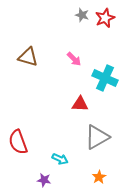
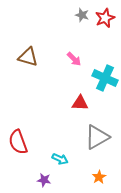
red triangle: moved 1 px up
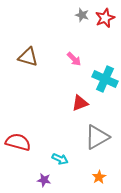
cyan cross: moved 1 px down
red triangle: rotated 24 degrees counterclockwise
red semicircle: rotated 125 degrees clockwise
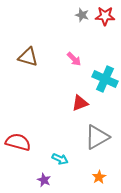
red star: moved 2 px up; rotated 24 degrees clockwise
purple star: rotated 16 degrees clockwise
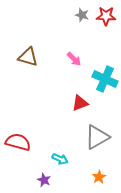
red star: moved 1 px right
